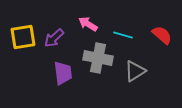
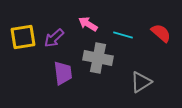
red semicircle: moved 1 px left, 2 px up
gray triangle: moved 6 px right, 11 px down
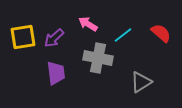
cyan line: rotated 54 degrees counterclockwise
purple trapezoid: moved 7 px left
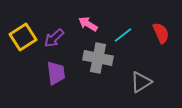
red semicircle: rotated 25 degrees clockwise
yellow square: rotated 24 degrees counterclockwise
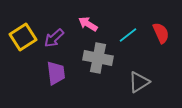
cyan line: moved 5 px right
gray triangle: moved 2 px left
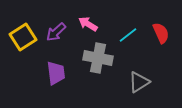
purple arrow: moved 2 px right, 6 px up
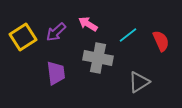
red semicircle: moved 8 px down
